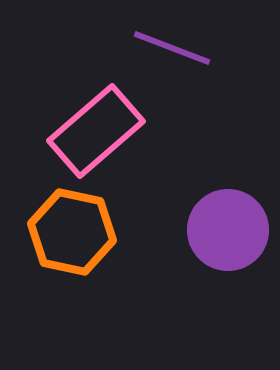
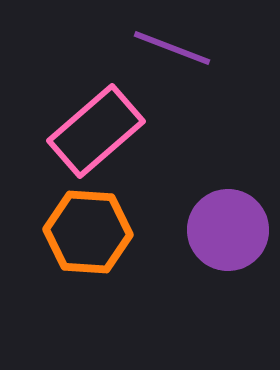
orange hexagon: moved 16 px right; rotated 8 degrees counterclockwise
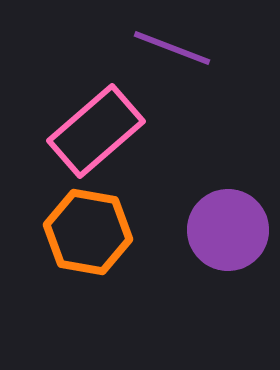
orange hexagon: rotated 6 degrees clockwise
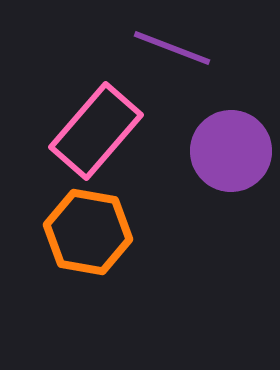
pink rectangle: rotated 8 degrees counterclockwise
purple circle: moved 3 px right, 79 px up
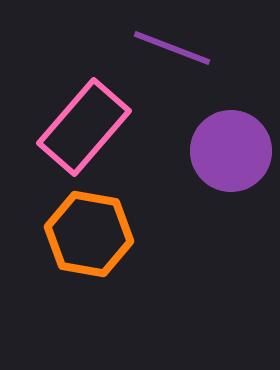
pink rectangle: moved 12 px left, 4 px up
orange hexagon: moved 1 px right, 2 px down
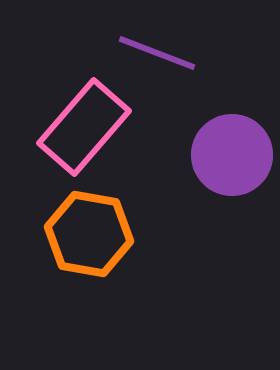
purple line: moved 15 px left, 5 px down
purple circle: moved 1 px right, 4 px down
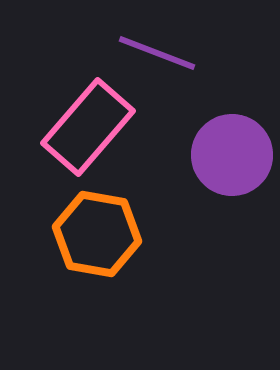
pink rectangle: moved 4 px right
orange hexagon: moved 8 px right
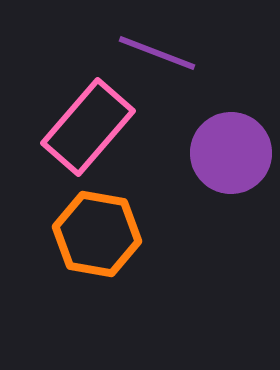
purple circle: moved 1 px left, 2 px up
